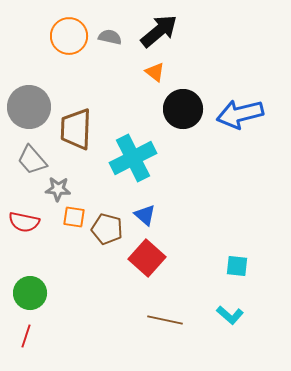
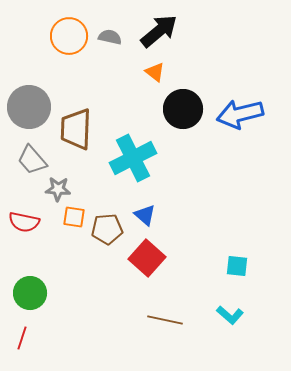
brown pentagon: rotated 20 degrees counterclockwise
red line: moved 4 px left, 2 px down
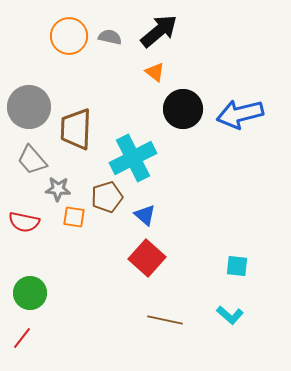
brown pentagon: moved 32 px up; rotated 12 degrees counterclockwise
red line: rotated 20 degrees clockwise
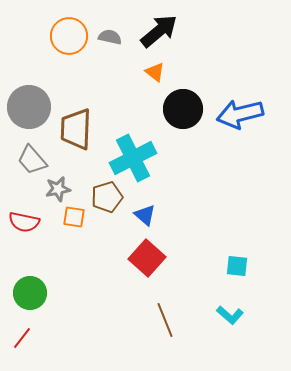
gray star: rotated 15 degrees counterclockwise
brown line: rotated 56 degrees clockwise
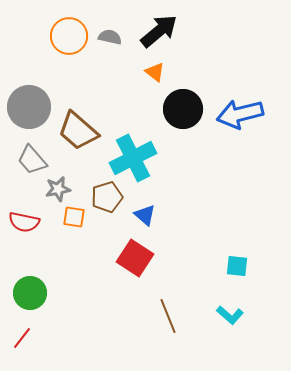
brown trapezoid: moved 2 px right, 2 px down; rotated 51 degrees counterclockwise
red square: moved 12 px left; rotated 9 degrees counterclockwise
brown line: moved 3 px right, 4 px up
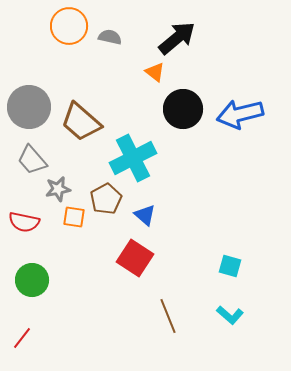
black arrow: moved 18 px right, 7 px down
orange circle: moved 10 px up
brown trapezoid: moved 3 px right, 9 px up
brown pentagon: moved 1 px left, 2 px down; rotated 12 degrees counterclockwise
cyan square: moved 7 px left; rotated 10 degrees clockwise
green circle: moved 2 px right, 13 px up
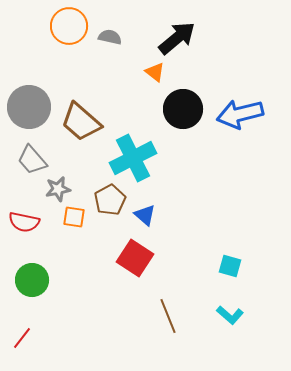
brown pentagon: moved 4 px right, 1 px down
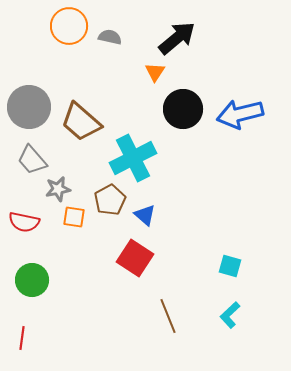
orange triangle: rotated 25 degrees clockwise
cyan L-shape: rotated 96 degrees clockwise
red line: rotated 30 degrees counterclockwise
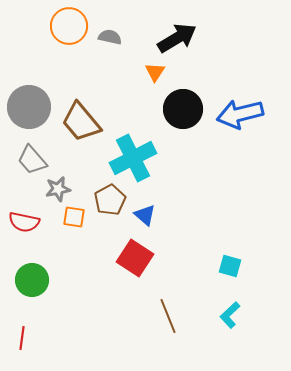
black arrow: rotated 9 degrees clockwise
brown trapezoid: rotated 9 degrees clockwise
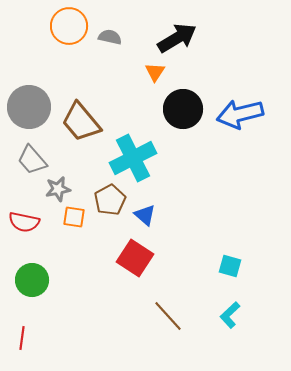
brown line: rotated 20 degrees counterclockwise
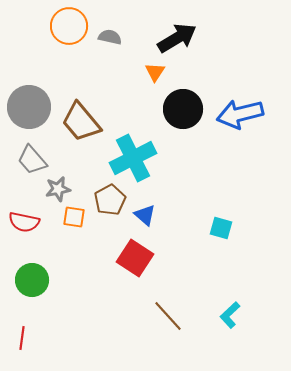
cyan square: moved 9 px left, 38 px up
